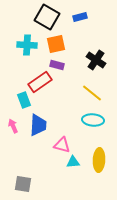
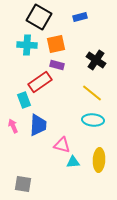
black square: moved 8 px left
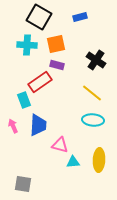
pink triangle: moved 2 px left
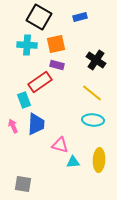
blue trapezoid: moved 2 px left, 1 px up
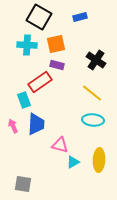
cyan triangle: rotated 24 degrees counterclockwise
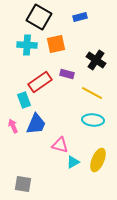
purple rectangle: moved 10 px right, 9 px down
yellow line: rotated 10 degrees counterclockwise
blue trapezoid: rotated 20 degrees clockwise
yellow ellipse: moved 1 px left; rotated 20 degrees clockwise
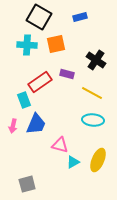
pink arrow: rotated 144 degrees counterclockwise
gray square: moved 4 px right; rotated 24 degrees counterclockwise
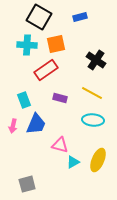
purple rectangle: moved 7 px left, 24 px down
red rectangle: moved 6 px right, 12 px up
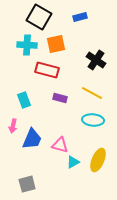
red rectangle: moved 1 px right; rotated 50 degrees clockwise
blue trapezoid: moved 4 px left, 15 px down
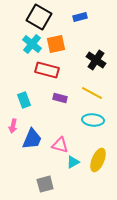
cyan cross: moved 5 px right, 1 px up; rotated 36 degrees clockwise
gray square: moved 18 px right
